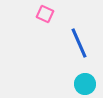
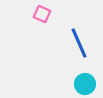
pink square: moved 3 px left
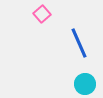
pink square: rotated 24 degrees clockwise
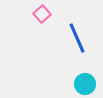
blue line: moved 2 px left, 5 px up
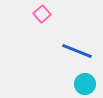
blue line: moved 13 px down; rotated 44 degrees counterclockwise
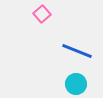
cyan circle: moved 9 px left
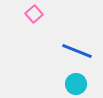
pink square: moved 8 px left
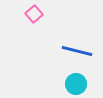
blue line: rotated 8 degrees counterclockwise
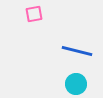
pink square: rotated 30 degrees clockwise
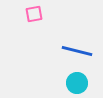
cyan circle: moved 1 px right, 1 px up
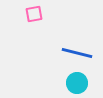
blue line: moved 2 px down
